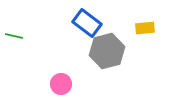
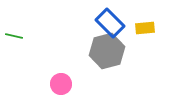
blue rectangle: moved 23 px right; rotated 8 degrees clockwise
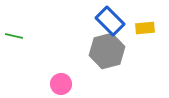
blue rectangle: moved 2 px up
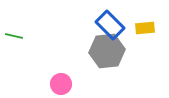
blue rectangle: moved 4 px down
gray hexagon: rotated 8 degrees clockwise
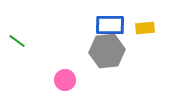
blue rectangle: rotated 44 degrees counterclockwise
green line: moved 3 px right, 5 px down; rotated 24 degrees clockwise
pink circle: moved 4 px right, 4 px up
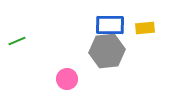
green line: rotated 60 degrees counterclockwise
pink circle: moved 2 px right, 1 px up
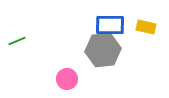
yellow rectangle: moved 1 px right, 1 px up; rotated 18 degrees clockwise
gray hexagon: moved 4 px left, 1 px up
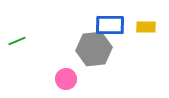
yellow rectangle: rotated 12 degrees counterclockwise
gray hexagon: moved 9 px left, 1 px up
pink circle: moved 1 px left
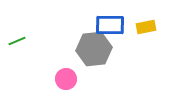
yellow rectangle: rotated 12 degrees counterclockwise
